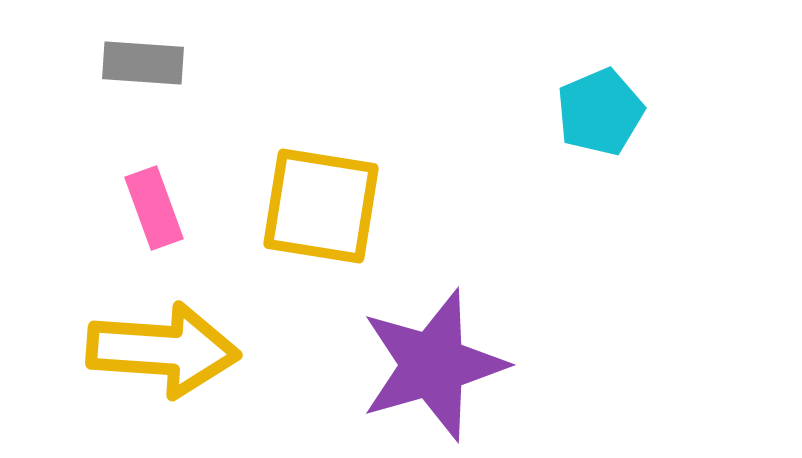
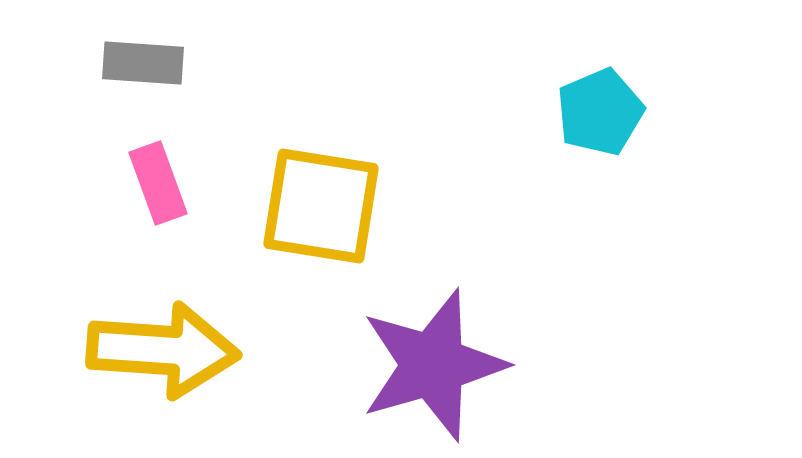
pink rectangle: moved 4 px right, 25 px up
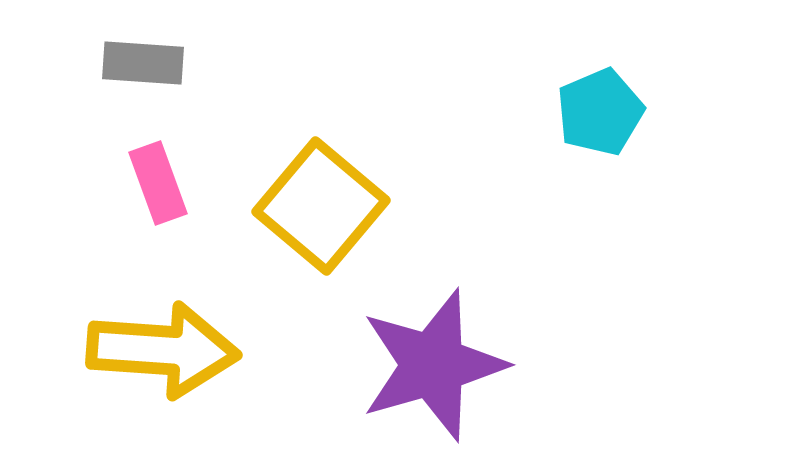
yellow square: rotated 31 degrees clockwise
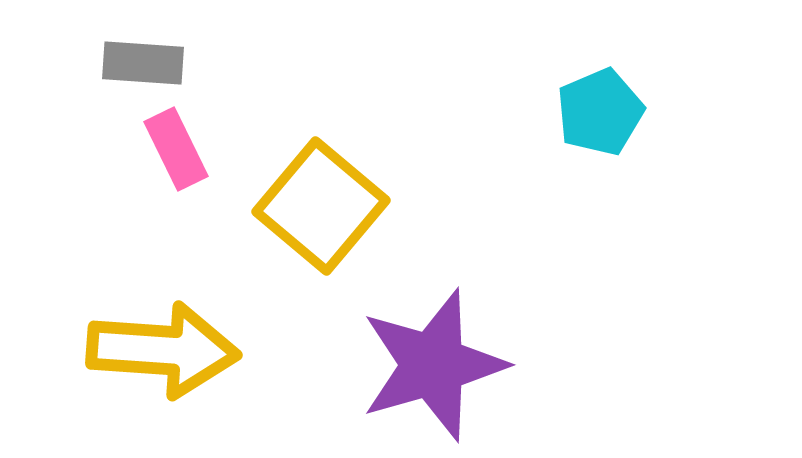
pink rectangle: moved 18 px right, 34 px up; rotated 6 degrees counterclockwise
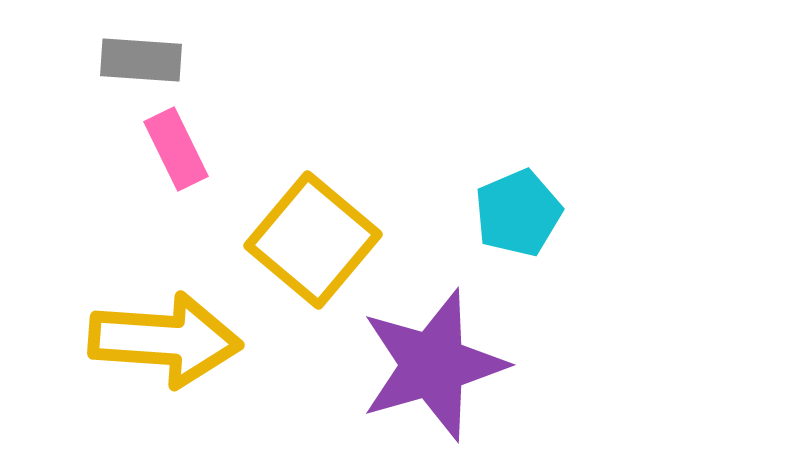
gray rectangle: moved 2 px left, 3 px up
cyan pentagon: moved 82 px left, 101 px down
yellow square: moved 8 px left, 34 px down
yellow arrow: moved 2 px right, 10 px up
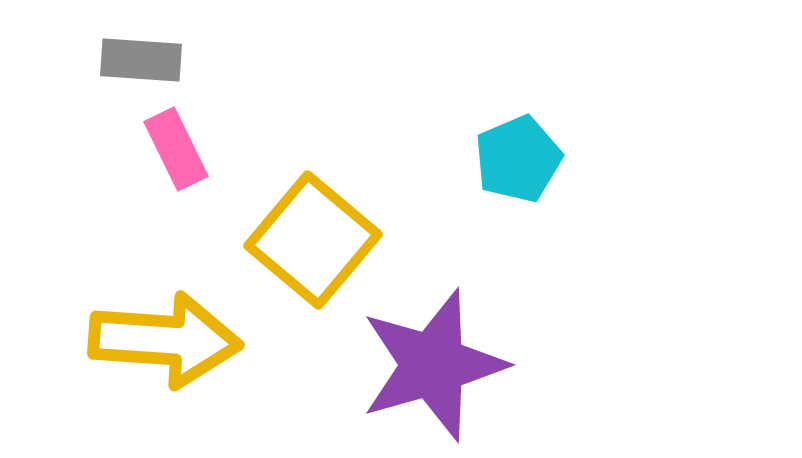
cyan pentagon: moved 54 px up
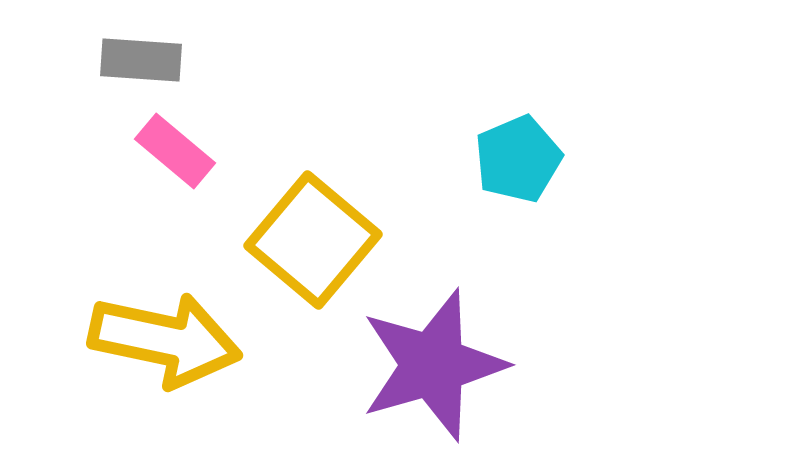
pink rectangle: moved 1 px left, 2 px down; rotated 24 degrees counterclockwise
yellow arrow: rotated 8 degrees clockwise
